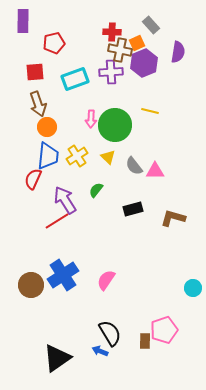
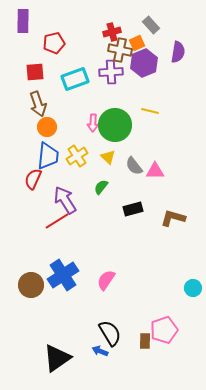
red cross: rotated 18 degrees counterclockwise
pink arrow: moved 2 px right, 4 px down
green semicircle: moved 5 px right, 3 px up
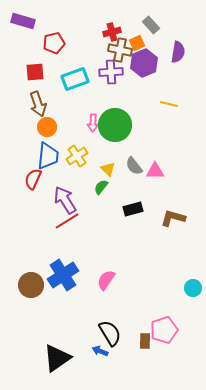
purple rectangle: rotated 75 degrees counterclockwise
yellow line: moved 19 px right, 7 px up
yellow triangle: moved 12 px down
red line: moved 10 px right
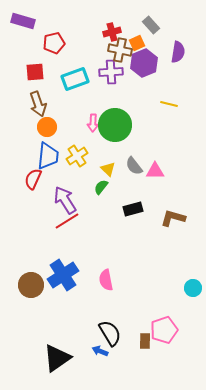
pink semicircle: rotated 45 degrees counterclockwise
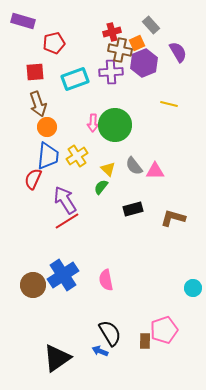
purple semicircle: rotated 40 degrees counterclockwise
brown circle: moved 2 px right
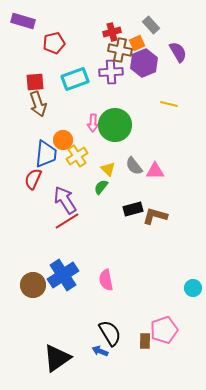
red square: moved 10 px down
orange circle: moved 16 px right, 13 px down
blue trapezoid: moved 2 px left, 2 px up
brown L-shape: moved 18 px left, 2 px up
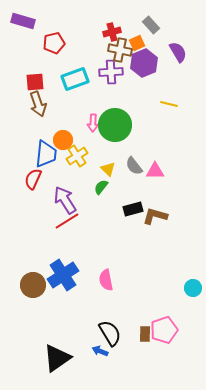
brown rectangle: moved 7 px up
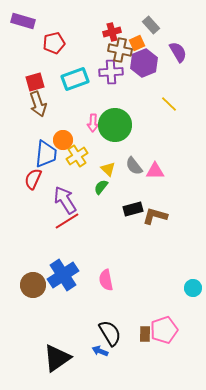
red square: rotated 12 degrees counterclockwise
yellow line: rotated 30 degrees clockwise
